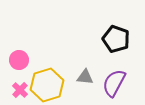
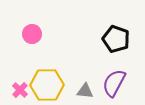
pink circle: moved 13 px right, 26 px up
gray triangle: moved 14 px down
yellow hexagon: rotated 16 degrees clockwise
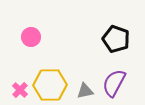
pink circle: moved 1 px left, 3 px down
yellow hexagon: moved 3 px right
gray triangle: rotated 18 degrees counterclockwise
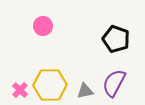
pink circle: moved 12 px right, 11 px up
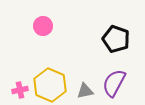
yellow hexagon: rotated 24 degrees clockwise
pink cross: rotated 35 degrees clockwise
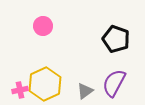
yellow hexagon: moved 5 px left, 1 px up; rotated 12 degrees clockwise
gray triangle: rotated 24 degrees counterclockwise
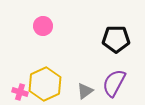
black pentagon: rotated 20 degrees counterclockwise
pink cross: moved 2 px down; rotated 28 degrees clockwise
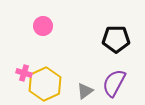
pink cross: moved 4 px right, 19 px up
